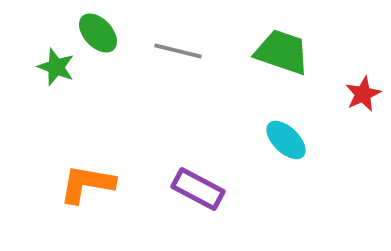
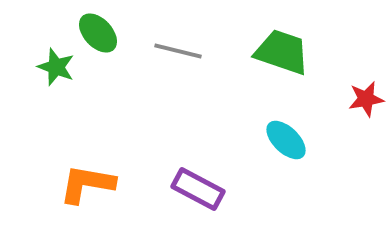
red star: moved 3 px right, 5 px down; rotated 15 degrees clockwise
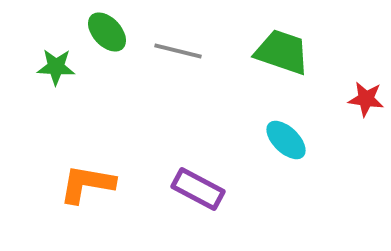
green ellipse: moved 9 px right, 1 px up
green star: rotated 18 degrees counterclockwise
red star: rotated 18 degrees clockwise
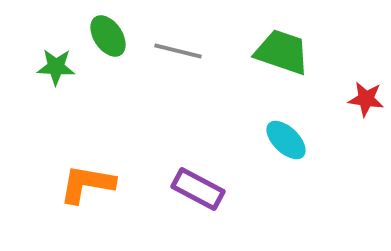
green ellipse: moved 1 px right, 4 px down; rotated 9 degrees clockwise
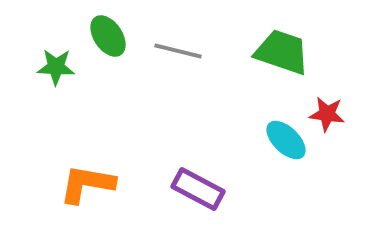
red star: moved 39 px left, 15 px down
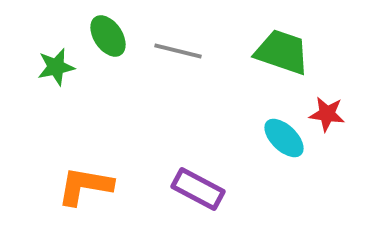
green star: rotated 15 degrees counterclockwise
cyan ellipse: moved 2 px left, 2 px up
orange L-shape: moved 2 px left, 2 px down
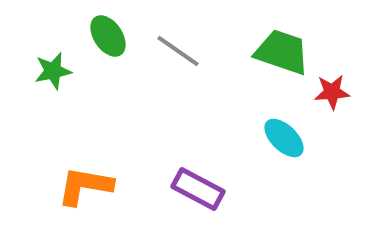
gray line: rotated 21 degrees clockwise
green star: moved 3 px left, 4 px down
red star: moved 5 px right, 22 px up; rotated 12 degrees counterclockwise
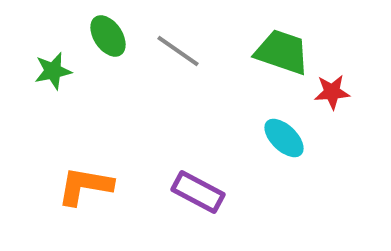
purple rectangle: moved 3 px down
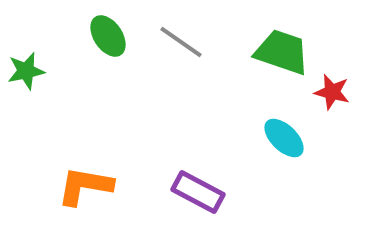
gray line: moved 3 px right, 9 px up
green star: moved 27 px left
red star: rotated 18 degrees clockwise
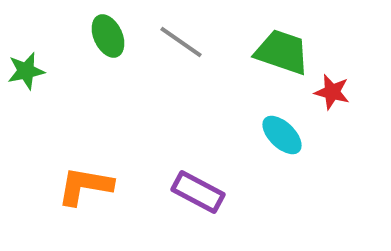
green ellipse: rotated 9 degrees clockwise
cyan ellipse: moved 2 px left, 3 px up
